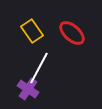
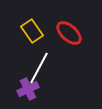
red ellipse: moved 3 px left
purple cross: rotated 30 degrees clockwise
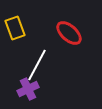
yellow rectangle: moved 17 px left, 3 px up; rotated 15 degrees clockwise
white line: moved 2 px left, 3 px up
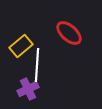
yellow rectangle: moved 6 px right, 18 px down; rotated 70 degrees clockwise
white line: rotated 24 degrees counterclockwise
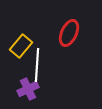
red ellipse: rotated 72 degrees clockwise
yellow rectangle: rotated 10 degrees counterclockwise
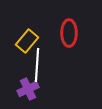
red ellipse: rotated 24 degrees counterclockwise
yellow rectangle: moved 6 px right, 5 px up
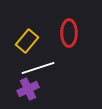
white line: moved 1 px right, 3 px down; rotated 68 degrees clockwise
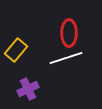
yellow rectangle: moved 11 px left, 9 px down
white line: moved 28 px right, 10 px up
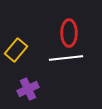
white line: rotated 12 degrees clockwise
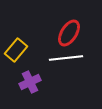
red ellipse: rotated 32 degrees clockwise
purple cross: moved 2 px right, 7 px up
